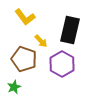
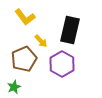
brown pentagon: rotated 30 degrees clockwise
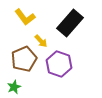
black rectangle: moved 7 px up; rotated 28 degrees clockwise
purple hexagon: moved 3 px left; rotated 10 degrees counterclockwise
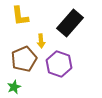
yellow L-shape: moved 5 px left, 1 px up; rotated 30 degrees clockwise
yellow arrow: rotated 40 degrees clockwise
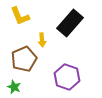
yellow L-shape: rotated 15 degrees counterclockwise
yellow arrow: moved 1 px right, 1 px up
purple hexagon: moved 8 px right, 13 px down
green star: rotated 24 degrees counterclockwise
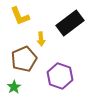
black rectangle: rotated 12 degrees clockwise
yellow arrow: moved 1 px left, 1 px up
purple hexagon: moved 7 px left, 1 px up
green star: rotated 16 degrees clockwise
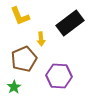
purple hexagon: moved 1 px left; rotated 15 degrees counterclockwise
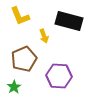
black rectangle: moved 1 px left, 2 px up; rotated 52 degrees clockwise
yellow arrow: moved 3 px right, 3 px up; rotated 16 degrees counterclockwise
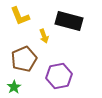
purple hexagon: rotated 15 degrees counterclockwise
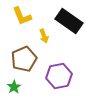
yellow L-shape: moved 2 px right
black rectangle: rotated 20 degrees clockwise
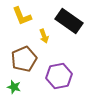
green star: rotated 24 degrees counterclockwise
